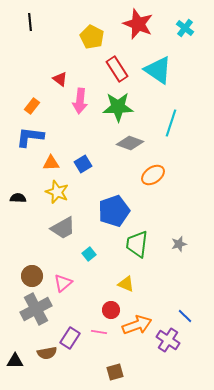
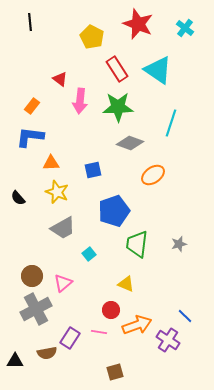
blue square: moved 10 px right, 6 px down; rotated 18 degrees clockwise
black semicircle: rotated 133 degrees counterclockwise
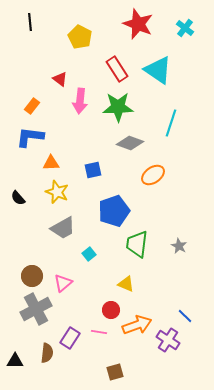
yellow pentagon: moved 12 px left
gray star: moved 2 px down; rotated 28 degrees counterclockwise
brown semicircle: rotated 72 degrees counterclockwise
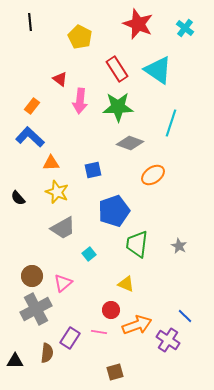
blue L-shape: rotated 36 degrees clockwise
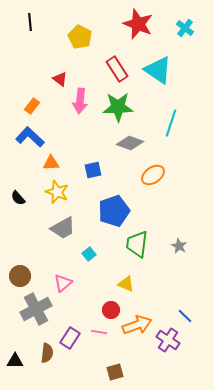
brown circle: moved 12 px left
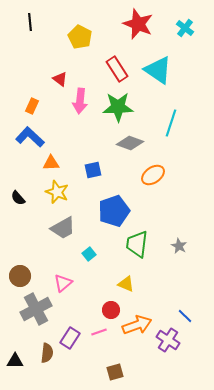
orange rectangle: rotated 14 degrees counterclockwise
pink line: rotated 28 degrees counterclockwise
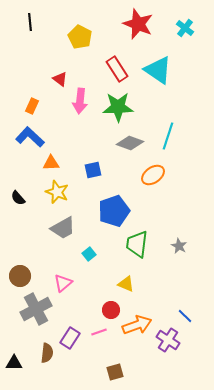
cyan line: moved 3 px left, 13 px down
black triangle: moved 1 px left, 2 px down
